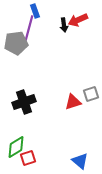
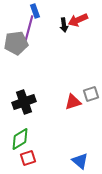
green diamond: moved 4 px right, 8 px up
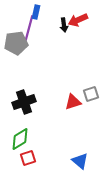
blue rectangle: moved 1 px right, 1 px down; rotated 32 degrees clockwise
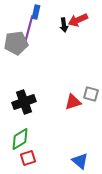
gray square: rotated 35 degrees clockwise
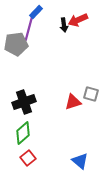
blue rectangle: rotated 32 degrees clockwise
gray pentagon: moved 1 px down
green diamond: moved 3 px right, 6 px up; rotated 10 degrees counterclockwise
red square: rotated 21 degrees counterclockwise
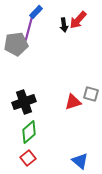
red arrow: rotated 24 degrees counterclockwise
green diamond: moved 6 px right, 1 px up
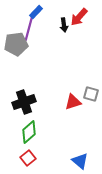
red arrow: moved 1 px right, 3 px up
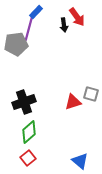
red arrow: moved 2 px left; rotated 78 degrees counterclockwise
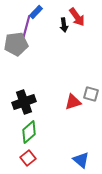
purple line: moved 3 px left
blue triangle: moved 1 px right, 1 px up
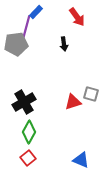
black arrow: moved 19 px down
black cross: rotated 10 degrees counterclockwise
green diamond: rotated 20 degrees counterclockwise
blue triangle: rotated 18 degrees counterclockwise
